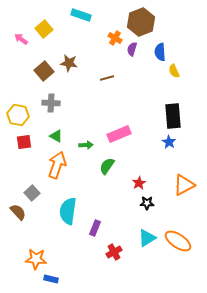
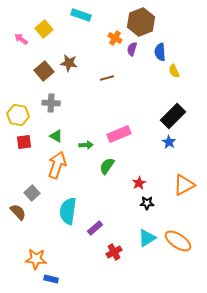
black rectangle: rotated 50 degrees clockwise
purple rectangle: rotated 28 degrees clockwise
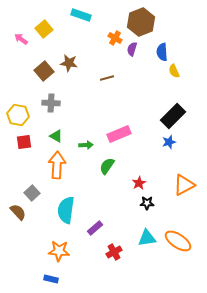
blue semicircle: moved 2 px right
blue star: rotated 24 degrees clockwise
orange arrow: rotated 16 degrees counterclockwise
cyan semicircle: moved 2 px left, 1 px up
cyan triangle: rotated 24 degrees clockwise
orange star: moved 23 px right, 8 px up
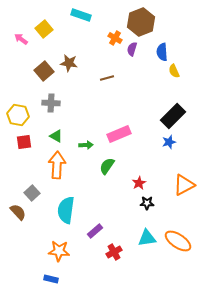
purple rectangle: moved 3 px down
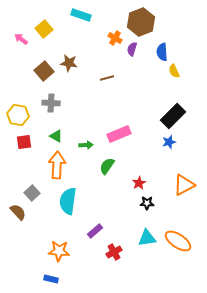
cyan semicircle: moved 2 px right, 9 px up
